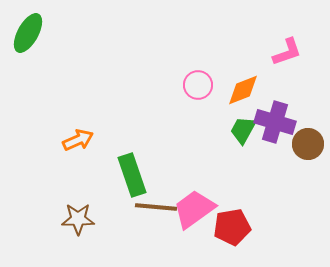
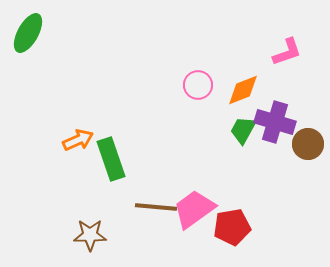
green rectangle: moved 21 px left, 16 px up
brown star: moved 12 px right, 16 px down
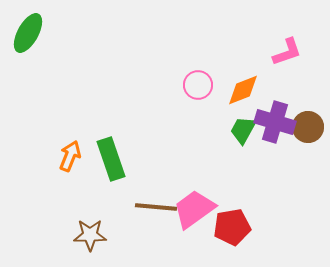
orange arrow: moved 8 px left, 16 px down; rotated 44 degrees counterclockwise
brown circle: moved 17 px up
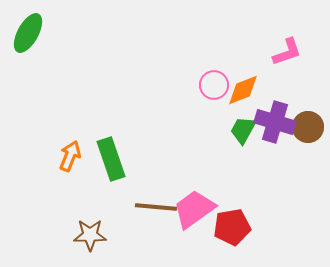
pink circle: moved 16 px right
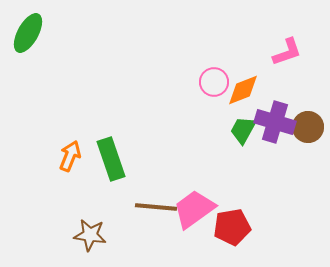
pink circle: moved 3 px up
brown star: rotated 8 degrees clockwise
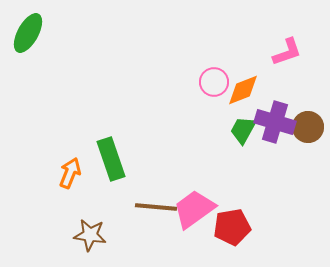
orange arrow: moved 17 px down
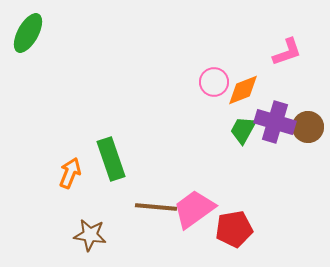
red pentagon: moved 2 px right, 2 px down
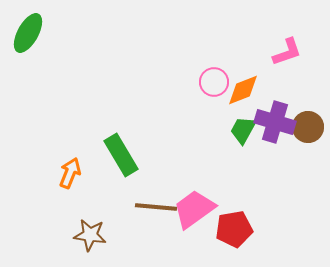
green rectangle: moved 10 px right, 4 px up; rotated 12 degrees counterclockwise
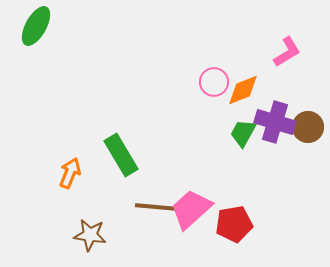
green ellipse: moved 8 px right, 7 px up
pink L-shape: rotated 12 degrees counterclockwise
green trapezoid: moved 3 px down
pink trapezoid: moved 3 px left; rotated 6 degrees counterclockwise
red pentagon: moved 5 px up
